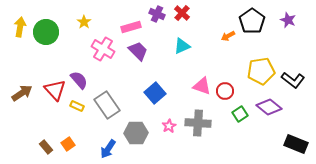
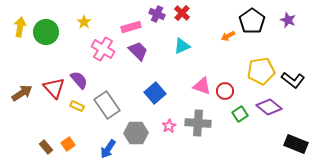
red triangle: moved 1 px left, 2 px up
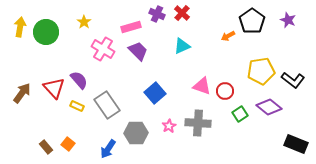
brown arrow: rotated 20 degrees counterclockwise
orange square: rotated 16 degrees counterclockwise
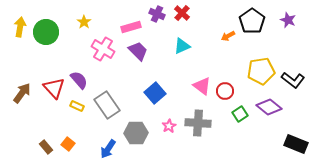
pink triangle: rotated 18 degrees clockwise
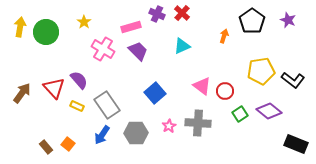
orange arrow: moved 4 px left; rotated 136 degrees clockwise
purple diamond: moved 4 px down
blue arrow: moved 6 px left, 14 px up
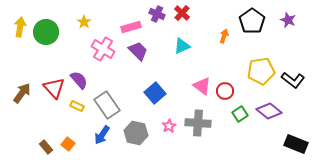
gray hexagon: rotated 15 degrees clockwise
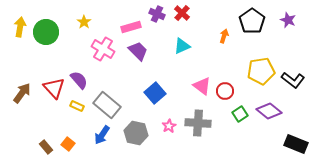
gray rectangle: rotated 16 degrees counterclockwise
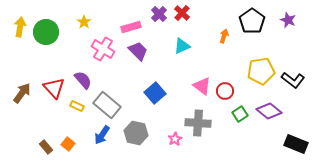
purple cross: moved 2 px right; rotated 21 degrees clockwise
purple semicircle: moved 4 px right
pink star: moved 6 px right, 13 px down
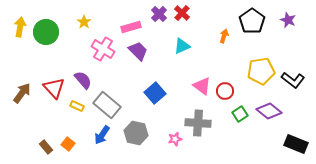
pink star: rotated 16 degrees clockwise
